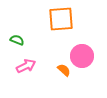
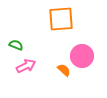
green semicircle: moved 1 px left, 5 px down
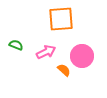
pink arrow: moved 20 px right, 14 px up
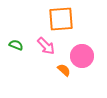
pink arrow: moved 6 px up; rotated 72 degrees clockwise
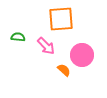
green semicircle: moved 2 px right, 8 px up; rotated 16 degrees counterclockwise
pink circle: moved 1 px up
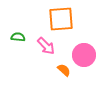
pink circle: moved 2 px right
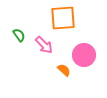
orange square: moved 2 px right, 1 px up
green semicircle: moved 1 px right, 2 px up; rotated 48 degrees clockwise
pink arrow: moved 2 px left, 1 px up
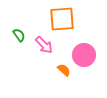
orange square: moved 1 px left, 1 px down
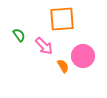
pink arrow: moved 1 px down
pink circle: moved 1 px left, 1 px down
orange semicircle: moved 1 px left, 4 px up; rotated 16 degrees clockwise
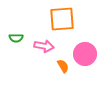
green semicircle: moved 3 px left, 3 px down; rotated 128 degrees clockwise
pink arrow: rotated 36 degrees counterclockwise
pink circle: moved 2 px right, 2 px up
